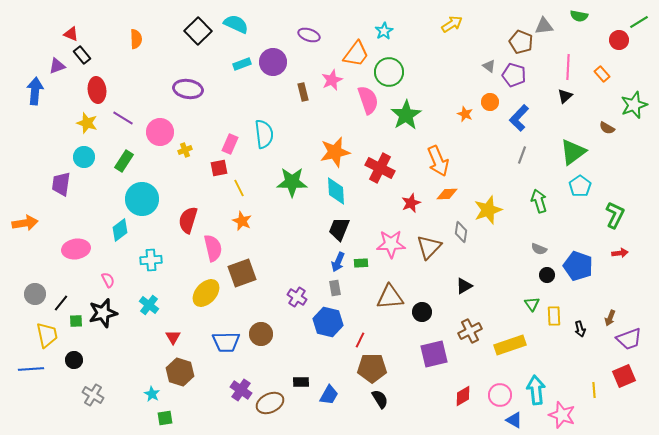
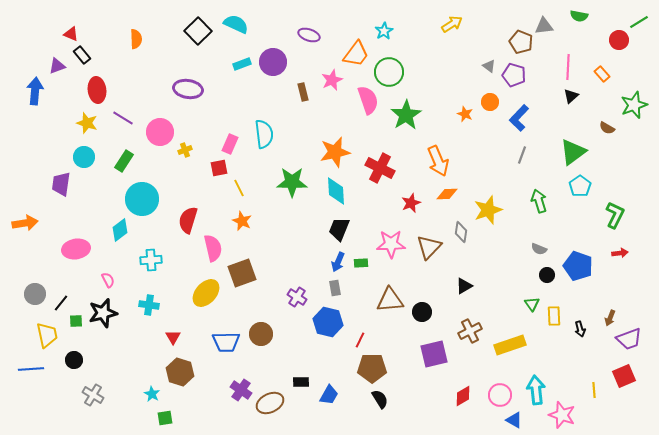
black triangle at (565, 96): moved 6 px right
brown triangle at (390, 297): moved 3 px down
cyan cross at (149, 305): rotated 30 degrees counterclockwise
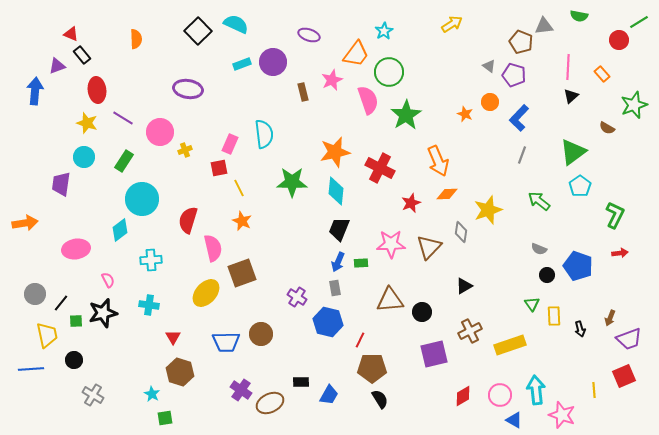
cyan diamond at (336, 191): rotated 8 degrees clockwise
green arrow at (539, 201): rotated 35 degrees counterclockwise
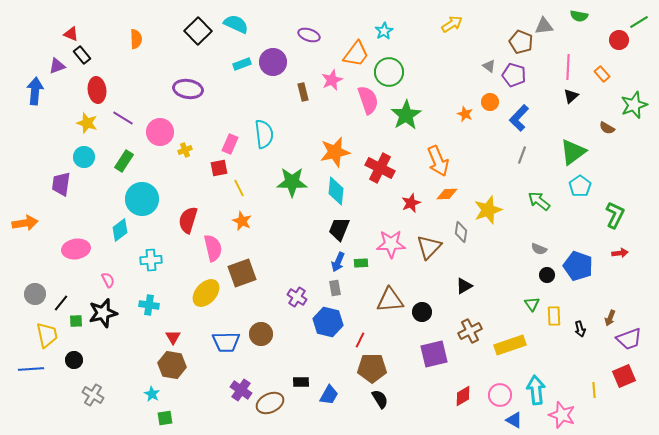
brown hexagon at (180, 372): moved 8 px left, 7 px up; rotated 8 degrees counterclockwise
